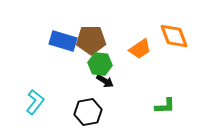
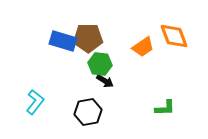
brown pentagon: moved 3 px left, 2 px up
orange trapezoid: moved 3 px right, 2 px up
green L-shape: moved 2 px down
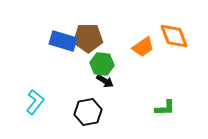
green hexagon: moved 2 px right
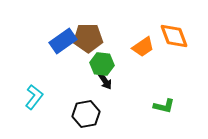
blue rectangle: rotated 52 degrees counterclockwise
black arrow: rotated 24 degrees clockwise
cyan L-shape: moved 1 px left, 5 px up
green L-shape: moved 1 px left, 2 px up; rotated 15 degrees clockwise
black hexagon: moved 2 px left, 2 px down
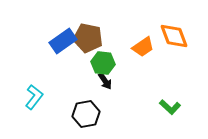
brown pentagon: rotated 12 degrees clockwise
green hexagon: moved 1 px right, 1 px up
green L-shape: moved 6 px right, 1 px down; rotated 30 degrees clockwise
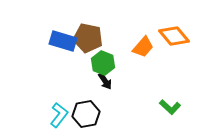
orange diamond: rotated 20 degrees counterclockwise
blue rectangle: rotated 52 degrees clockwise
orange trapezoid: rotated 15 degrees counterclockwise
green hexagon: rotated 15 degrees clockwise
cyan L-shape: moved 25 px right, 18 px down
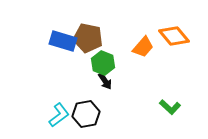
cyan L-shape: rotated 15 degrees clockwise
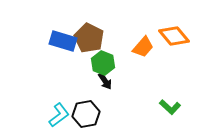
brown pentagon: moved 1 px right; rotated 16 degrees clockwise
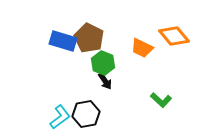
orange trapezoid: moved 1 px left, 1 px down; rotated 75 degrees clockwise
green L-shape: moved 9 px left, 7 px up
cyan L-shape: moved 1 px right, 2 px down
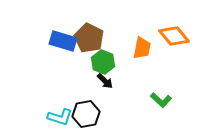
orange trapezoid: rotated 105 degrees counterclockwise
green hexagon: moved 1 px up
black arrow: rotated 12 degrees counterclockwise
cyan L-shape: rotated 55 degrees clockwise
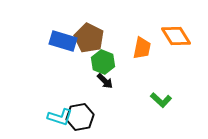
orange diamond: moved 2 px right; rotated 8 degrees clockwise
black hexagon: moved 6 px left, 3 px down
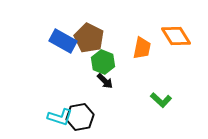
blue rectangle: rotated 12 degrees clockwise
